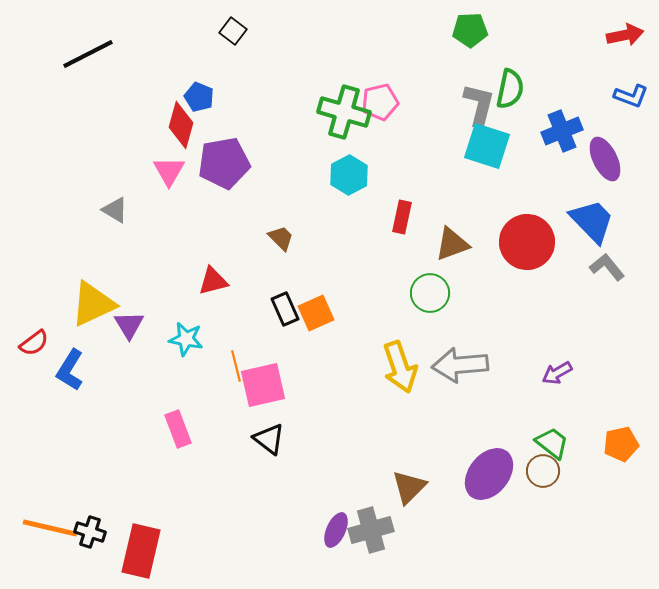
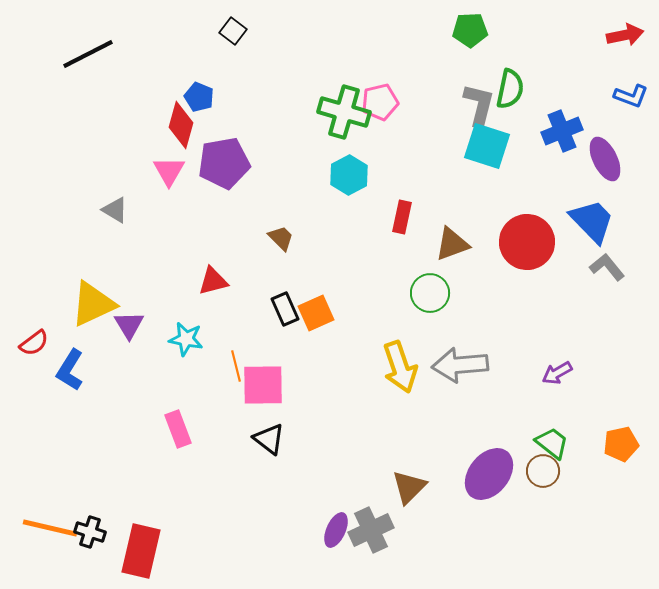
pink square at (263, 385): rotated 12 degrees clockwise
gray cross at (371, 530): rotated 9 degrees counterclockwise
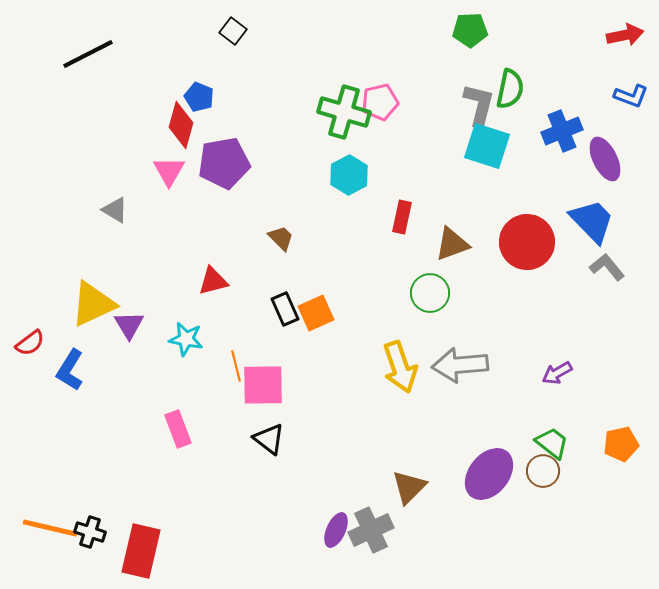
red semicircle at (34, 343): moved 4 px left
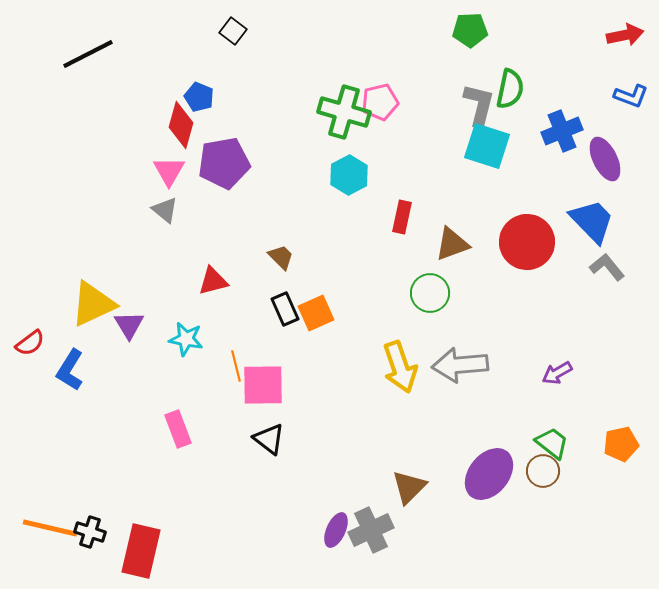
gray triangle at (115, 210): moved 50 px right; rotated 8 degrees clockwise
brown trapezoid at (281, 238): moved 19 px down
